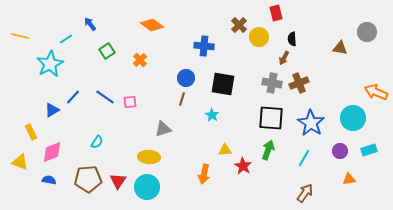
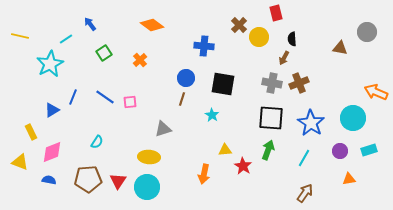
green square at (107, 51): moved 3 px left, 2 px down
blue line at (73, 97): rotated 21 degrees counterclockwise
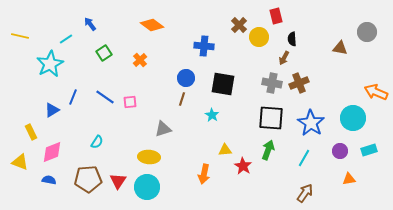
red rectangle at (276, 13): moved 3 px down
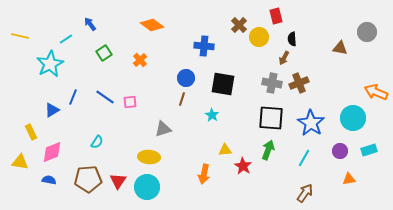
yellow triangle at (20, 162): rotated 12 degrees counterclockwise
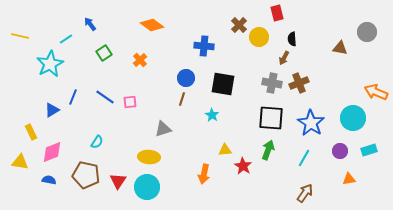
red rectangle at (276, 16): moved 1 px right, 3 px up
brown pentagon at (88, 179): moved 2 px left, 4 px up; rotated 16 degrees clockwise
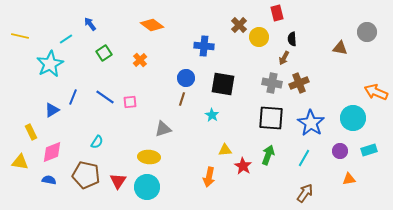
green arrow at (268, 150): moved 5 px down
orange arrow at (204, 174): moved 5 px right, 3 px down
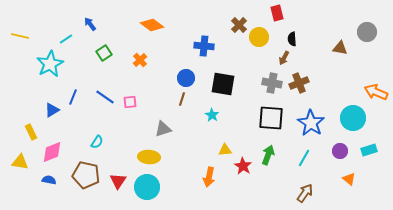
orange triangle at (349, 179): rotated 48 degrees clockwise
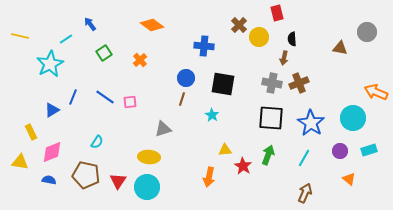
brown arrow at (284, 58): rotated 16 degrees counterclockwise
brown arrow at (305, 193): rotated 12 degrees counterclockwise
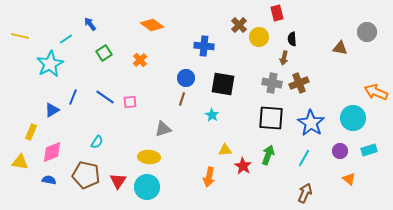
yellow rectangle at (31, 132): rotated 49 degrees clockwise
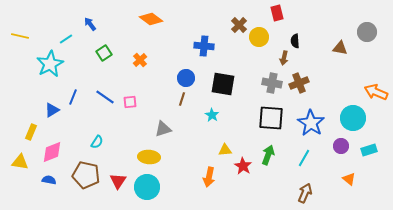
orange diamond at (152, 25): moved 1 px left, 6 px up
black semicircle at (292, 39): moved 3 px right, 2 px down
purple circle at (340, 151): moved 1 px right, 5 px up
